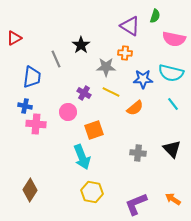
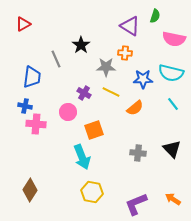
red triangle: moved 9 px right, 14 px up
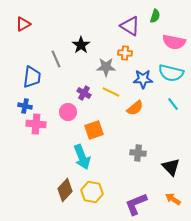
pink semicircle: moved 3 px down
black triangle: moved 1 px left, 18 px down
brown diamond: moved 35 px right; rotated 10 degrees clockwise
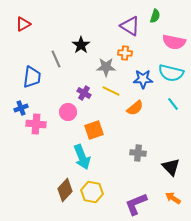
yellow line: moved 1 px up
blue cross: moved 4 px left, 2 px down; rotated 32 degrees counterclockwise
orange arrow: moved 1 px up
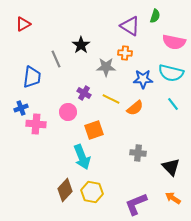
yellow line: moved 8 px down
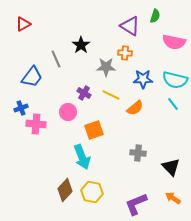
cyan semicircle: moved 4 px right, 7 px down
blue trapezoid: rotated 30 degrees clockwise
yellow line: moved 4 px up
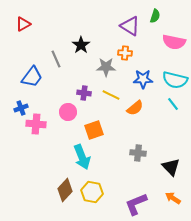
purple cross: rotated 24 degrees counterclockwise
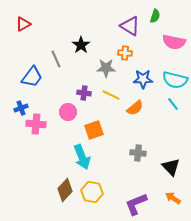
gray star: moved 1 px down
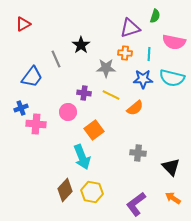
purple triangle: moved 2 px down; rotated 50 degrees counterclockwise
cyan semicircle: moved 3 px left, 2 px up
cyan line: moved 24 px left, 50 px up; rotated 40 degrees clockwise
orange square: rotated 18 degrees counterclockwise
purple L-shape: rotated 15 degrees counterclockwise
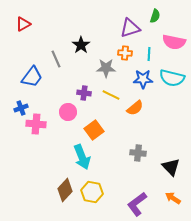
purple L-shape: moved 1 px right
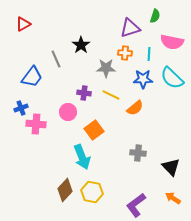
pink semicircle: moved 2 px left
cyan semicircle: rotated 30 degrees clockwise
purple L-shape: moved 1 px left, 1 px down
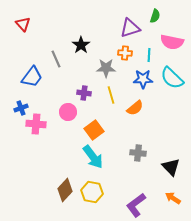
red triangle: rotated 42 degrees counterclockwise
cyan line: moved 1 px down
yellow line: rotated 48 degrees clockwise
cyan arrow: moved 11 px right; rotated 15 degrees counterclockwise
